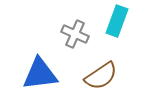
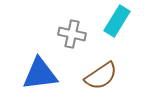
cyan rectangle: rotated 12 degrees clockwise
gray cross: moved 3 px left; rotated 12 degrees counterclockwise
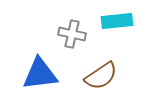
cyan rectangle: rotated 52 degrees clockwise
